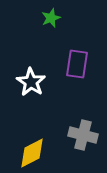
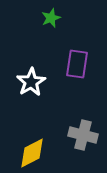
white star: rotated 8 degrees clockwise
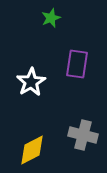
yellow diamond: moved 3 px up
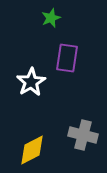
purple rectangle: moved 10 px left, 6 px up
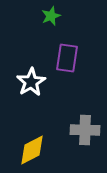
green star: moved 2 px up
gray cross: moved 2 px right, 5 px up; rotated 12 degrees counterclockwise
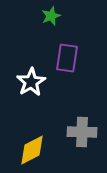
gray cross: moved 3 px left, 2 px down
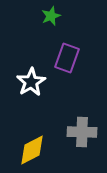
purple rectangle: rotated 12 degrees clockwise
